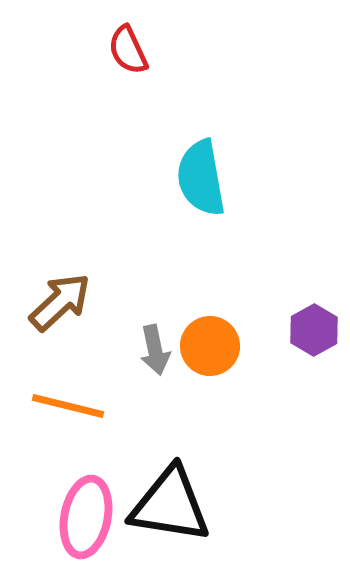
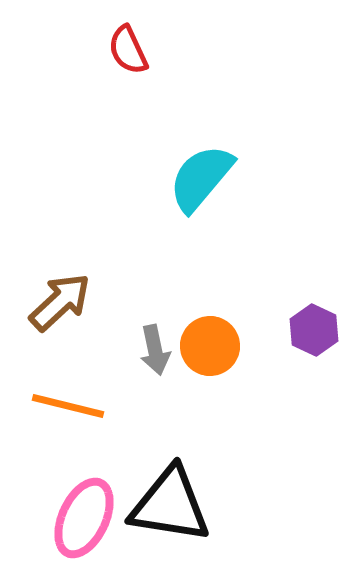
cyan semicircle: rotated 50 degrees clockwise
purple hexagon: rotated 6 degrees counterclockwise
pink ellipse: moved 2 px left, 1 px down; rotated 14 degrees clockwise
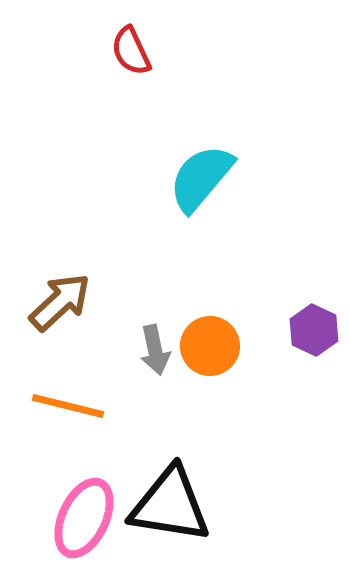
red semicircle: moved 3 px right, 1 px down
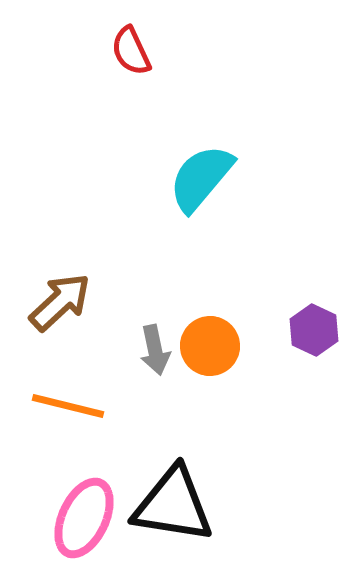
black triangle: moved 3 px right
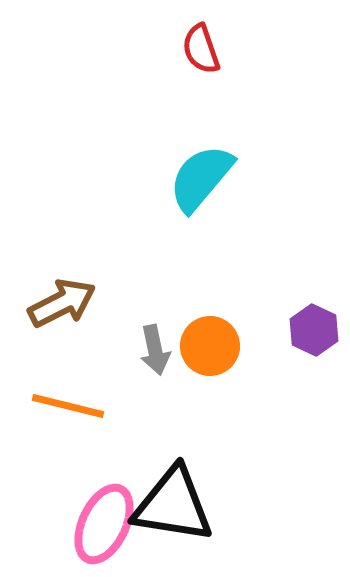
red semicircle: moved 70 px right, 2 px up; rotated 6 degrees clockwise
brown arrow: moved 2 px right, 1 px down; rotated 16 degrees clockwise
pink ellipse: moved 20 px right, 6 px down
